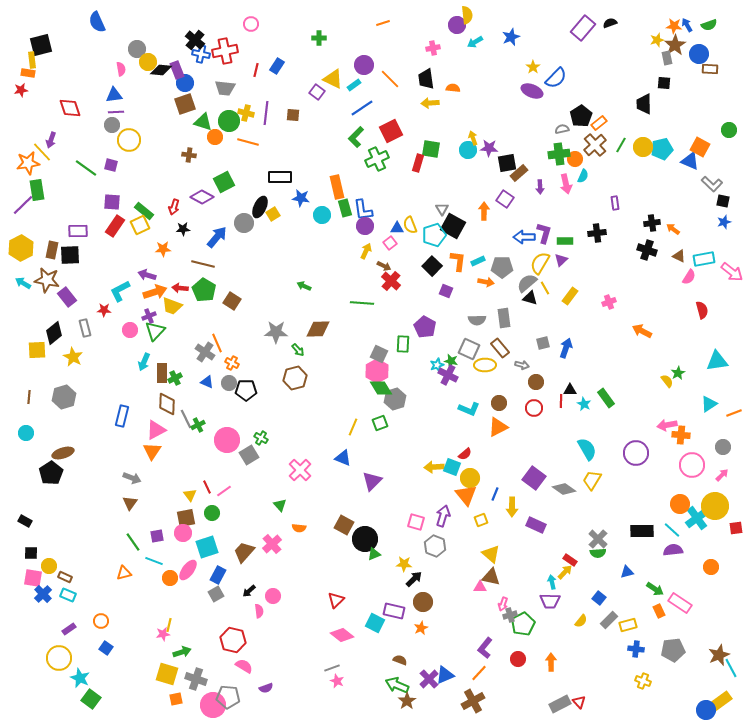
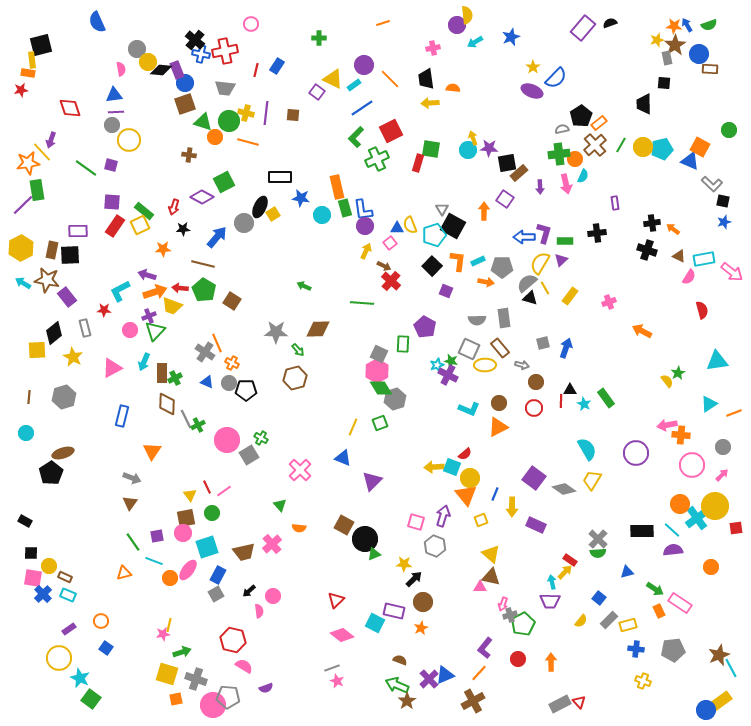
pink triangle at (156, 430): moved 44 px left, 62 px up
brown trapezoid at (244, 552): rotated 145 degrees counterclockwise
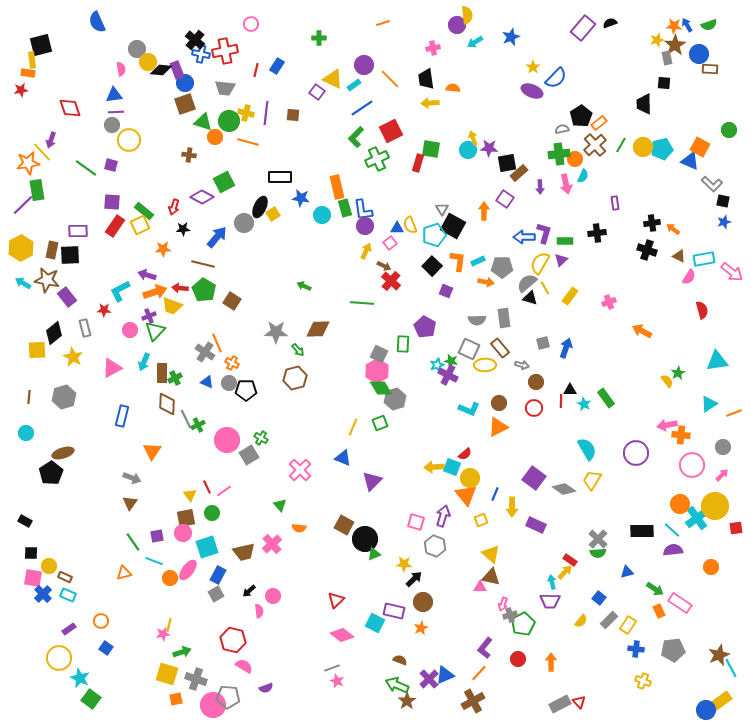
yellow rectangle at (628, 625): rotated 42 degrees counterclockwise
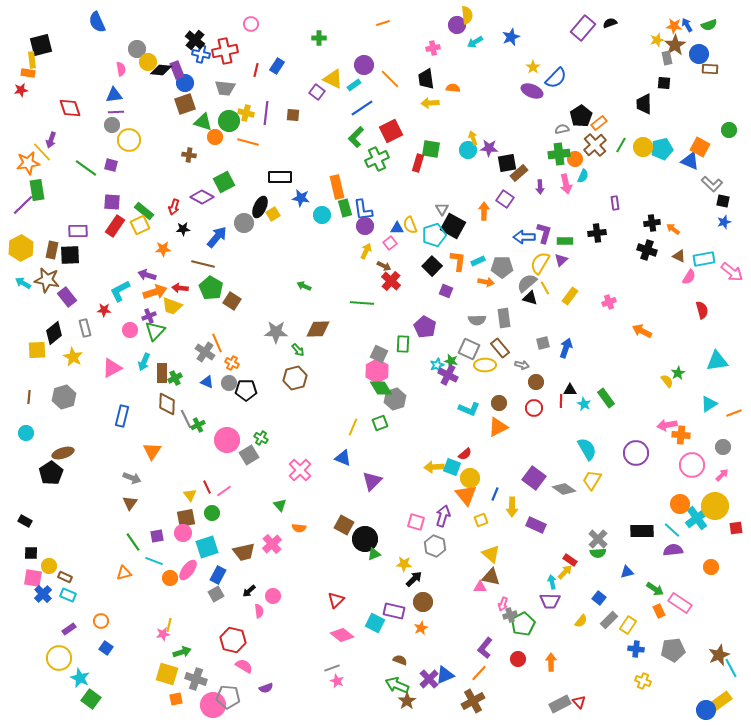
green pentagon at (204, 290): moved 7 px right, 2 px up
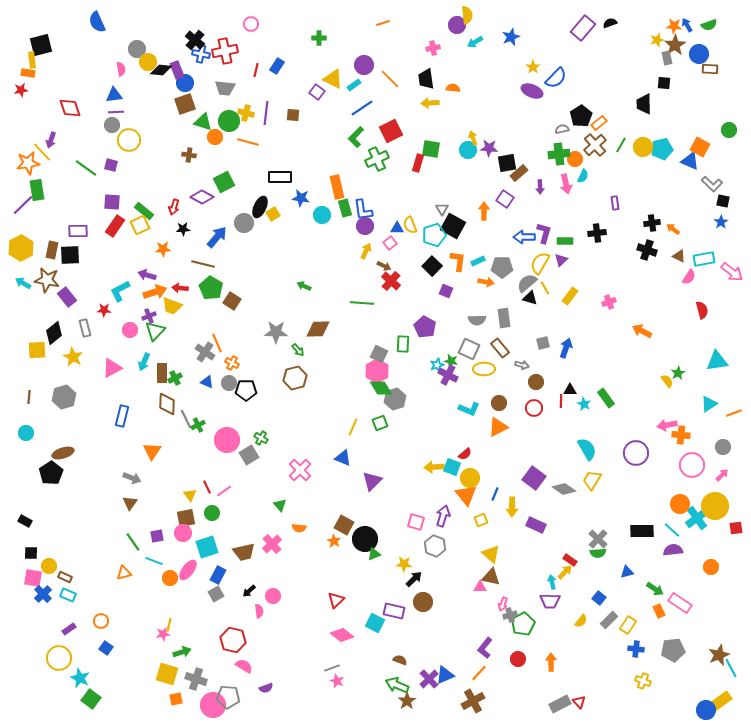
blue star at (724, 222): moved 3 px left; rotated 16 degrees counterclockwise
yellow ellipse at (485, 365): moved 1 px left, 4 px down
orange star at (421, 628): moved 87 px left, 87 px up; rotated 16 degrees counterclockwise
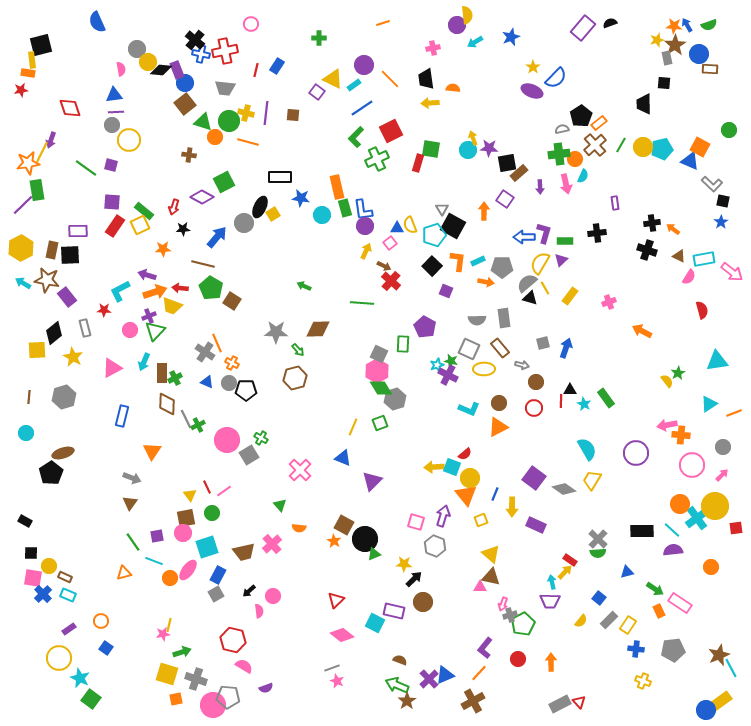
brown square at (185, 104): rotated 20 degrees counterclockwise
yellow line at (42, 152): rotated 70 degrees clockwise
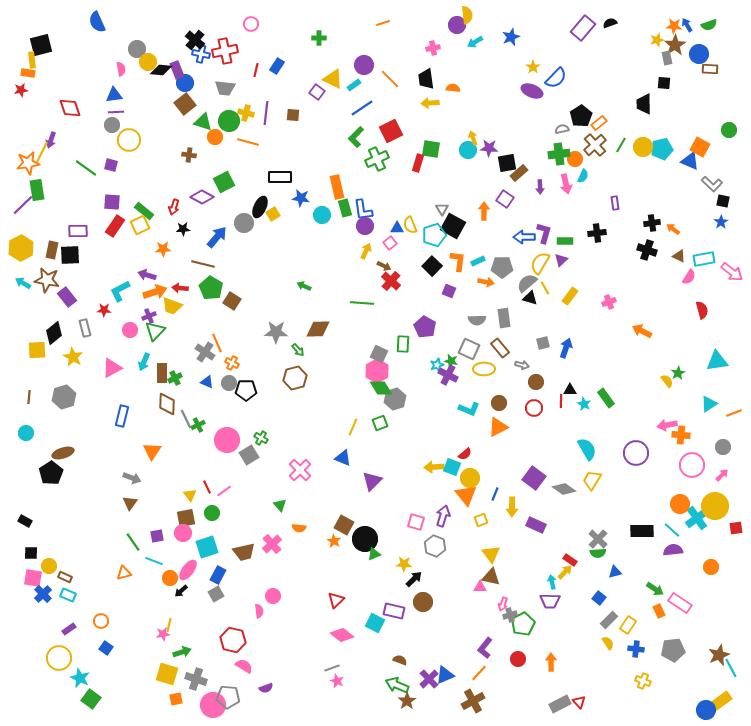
purple square at (446, 291): moved 3 px right
yellow triangle at (491, 554): rotated 12 degrees clockwise
blue triangle at (627, 572): moved 12 px left
black arrow at (249, 591): moved 68 px left
yellow semicircle at (581, 621): moved 27 px right, 22 px down; rotated 72 degrees counterclockwise
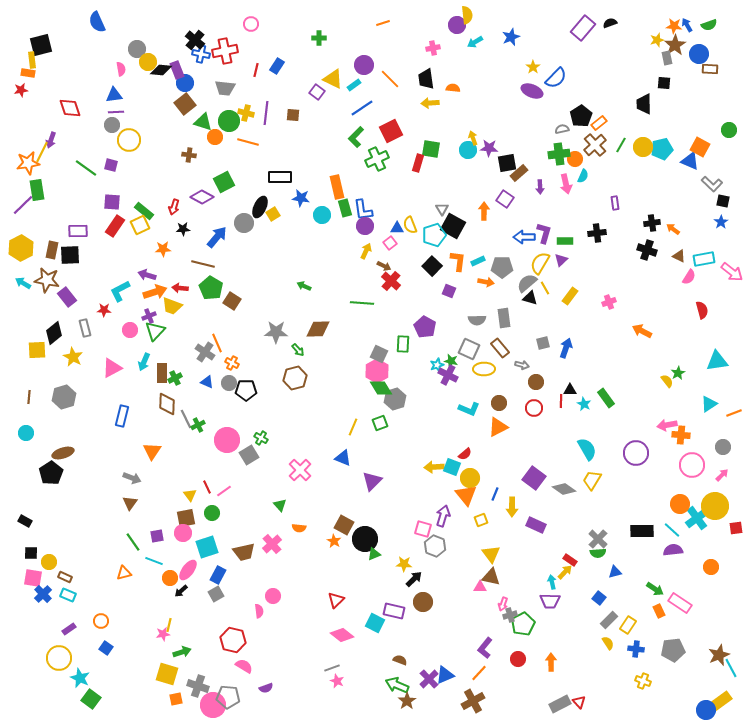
pink square at (416, 522): moved 7 px right, 7 px down
yellow circle at (49, 566): moved 4 px up
gray cross at (196, 679): moved 2 px right, 7 px down
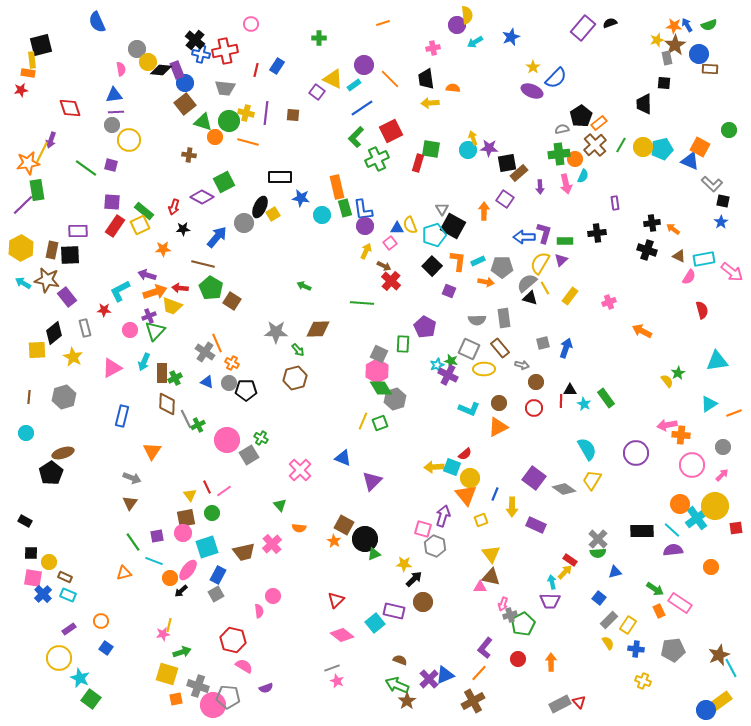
yellow line at (353, 427): moved 10 px right, 6 px up
cyan square at (375, 623): rotated 24 degrees clockwise
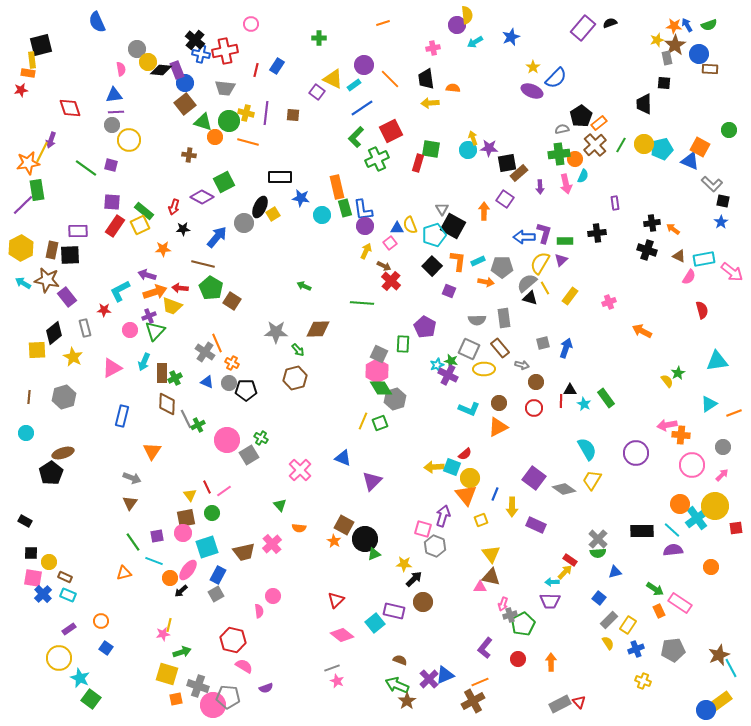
yellow circle at (643, 147): moved 1 px right, 3 px up
cyan arrow at (552, 582): rotated 80 degrees counterclockwise
blue cross at (636, 649): rotated 28 degrees counterclockwise
orange line at (479, 673): moved 1 px right, 9 px down; rotated 24 degrees clockwise
